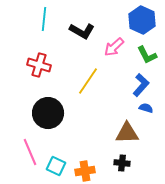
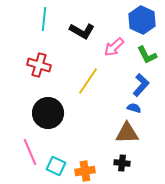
blue semicircle: moved 12 px left
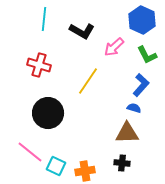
pink line: rotated 28 degrees counterclockwise
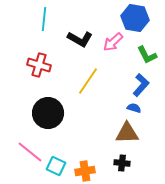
blue hexagon: moved 7 px left, 2 px up; rotated 16 degrees counterclockwise
black L-shape: moved 2 px left, 8 px down
pink arrow: moved 1 px left, 5 px up
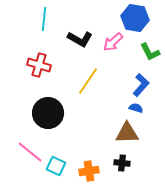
green L-shape: moved 3 px right, 3 px up
blue semicircle: moved 2 px right
orange cross: moved 4 px right
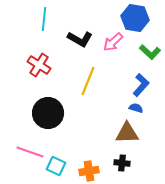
green L-shape: rotated 20 degrees counterclockwise
red cross: rotated 15 degrees clockwise
yellow line: rotated 12 degrees counterclockwise
pink line: rotated 20 degrees counterclockwise
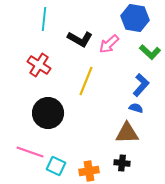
pink arrow: moved 4 px left, 2 px down
yellow line: moved 2 px left
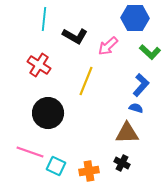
blue hexagon: rotated 8 degrees counterclockwise
black L-shape: moved 5 px left, 3 px up
pink arrow: moved 1 px left, 2 px down
black cross: rotated 21 degrees clockwise
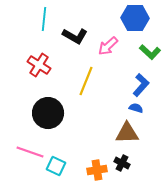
orange cross: moved 8 px right, 1 px up
